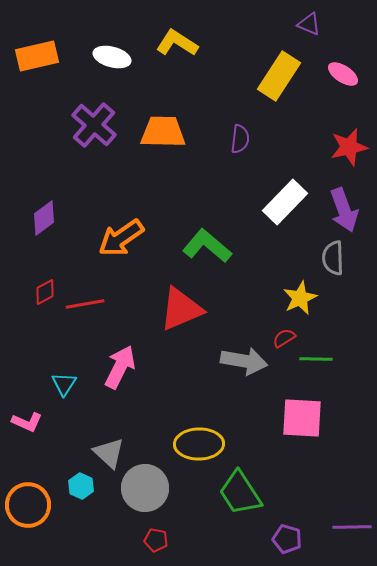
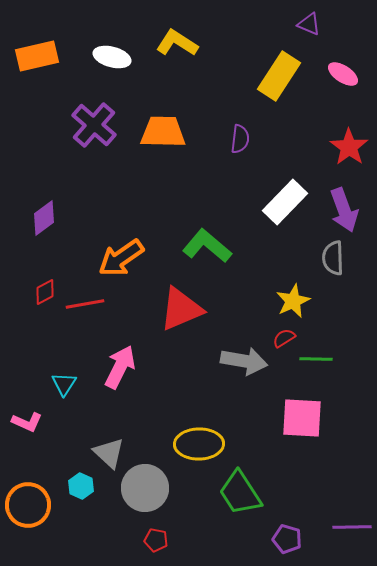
red star: rotated 24 degrees counterclockwise
orange arrow: moved 20 px down
yellow star: moved 7 px left, 3 px down
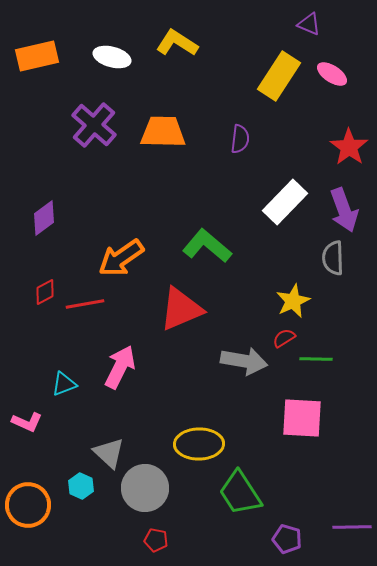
pink ellipse: moved 11 px left
cyan triangle: rotated 36 degrees clockwise
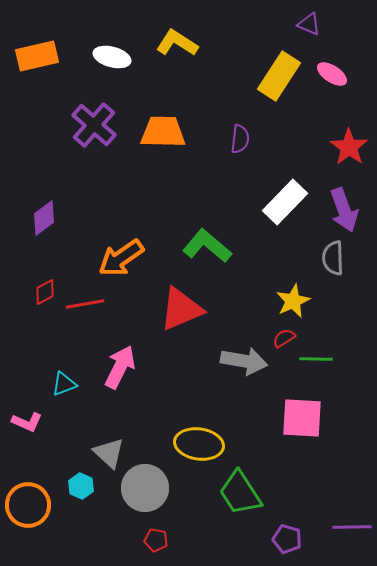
yellow ellipse: rotated 9 degrees clockwise
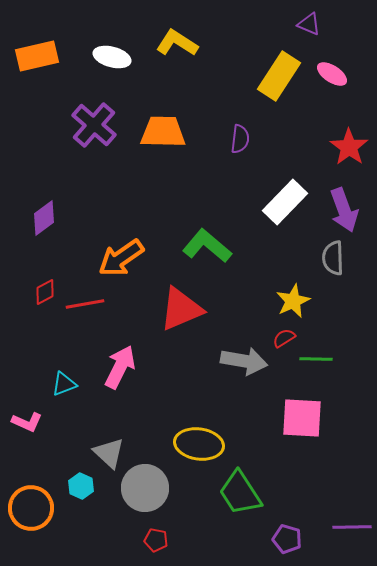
orange circle: moved 3 px right, 3 px down
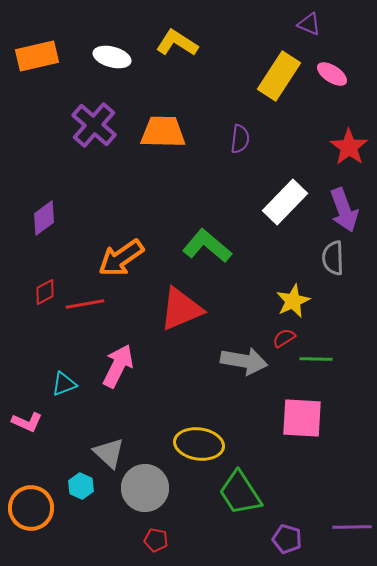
pink arrow: moved 2 px left, 1 px up
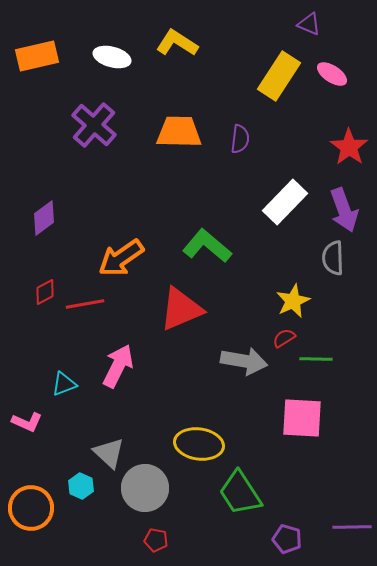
orange trapezoid: moved 16 px right
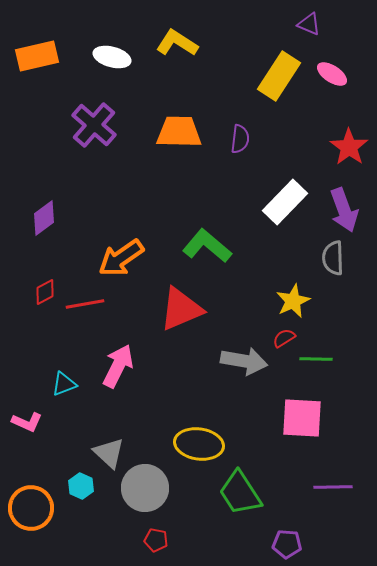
purple line: moved 19 px left, 40 px up
purple pentagon: moved 5 px down; rotated 12 degrees counterclockwise
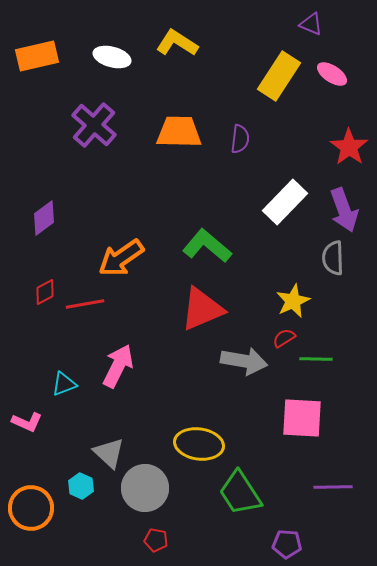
purple triangle: moved 2 px right
red triangle: moved 21 px right
